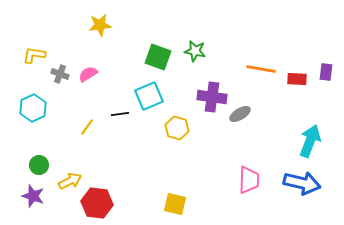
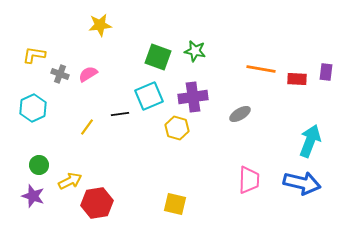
purple cross: moved 19 px left; rotated 16 degrees counterclockwise
red hexagon: rotated 16 degrees counterclockwise
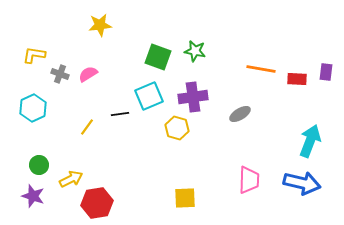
yellow arrow: moved 1 px right, 2 px up
yellow square: moved 10 px right, 6 px up; rotated 15 degrees counterclockwise
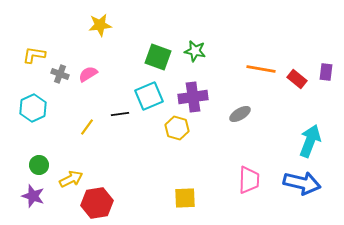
red rectangle: rotated 36 degrees clockwise
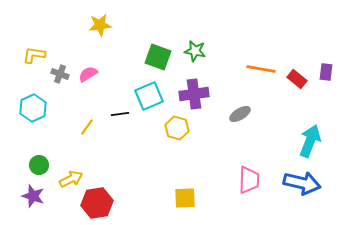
purple cross: moved 1 px right, 3 px up
